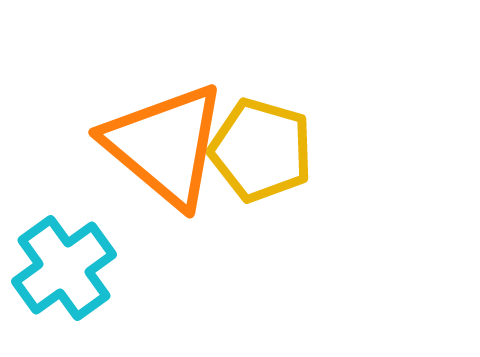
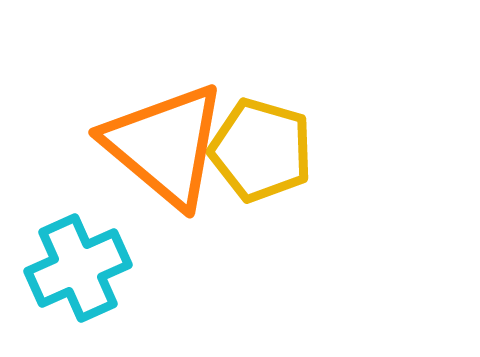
cyan cross: moved 14 px right; rotated 12 degrees clockwise
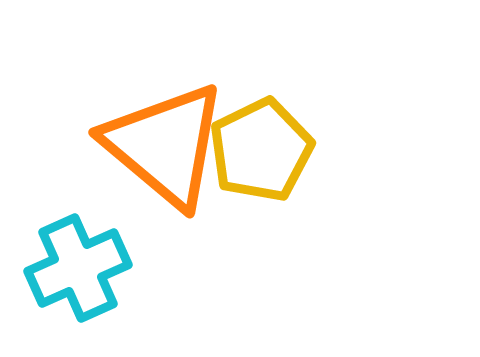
yellow pentagon: rotated 30 degrees clockwise
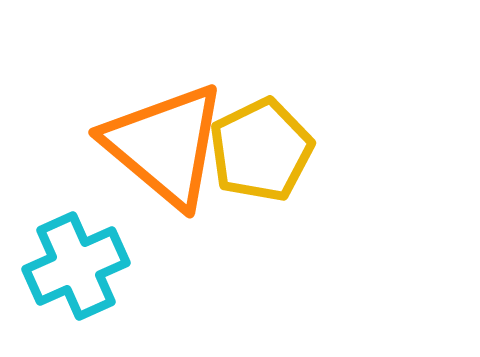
cyan cross: moved 2 px left, 2 px up
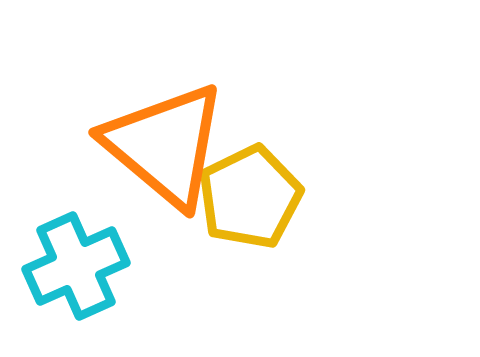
yellow pentagon: moved 11 px left, 47 px down
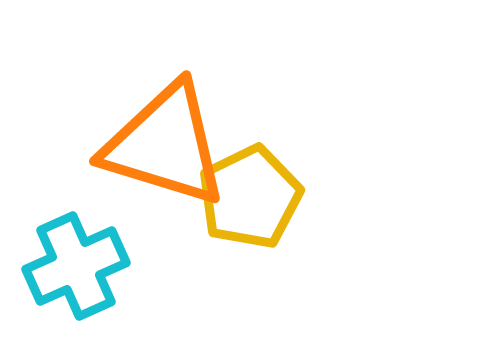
orange triangle: rotated 23 degrees counterclockwise
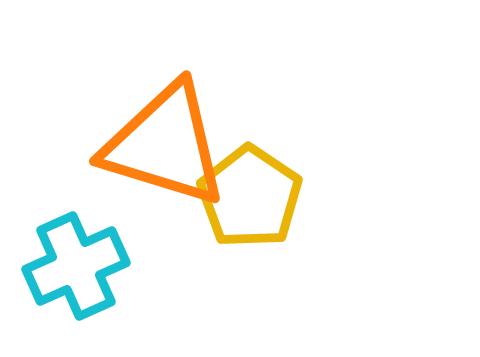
yellow pentagon: rotated 12 degrees counterclockwise
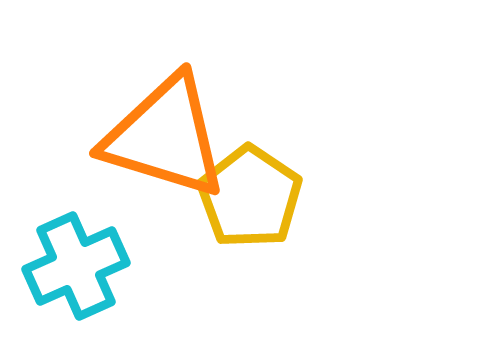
orange triangle: moved 8 px up
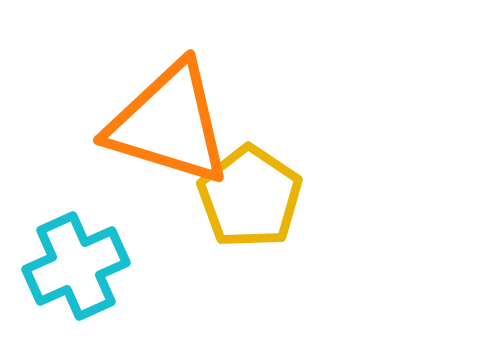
orange triangle: moved 4 px right, 13 px up
